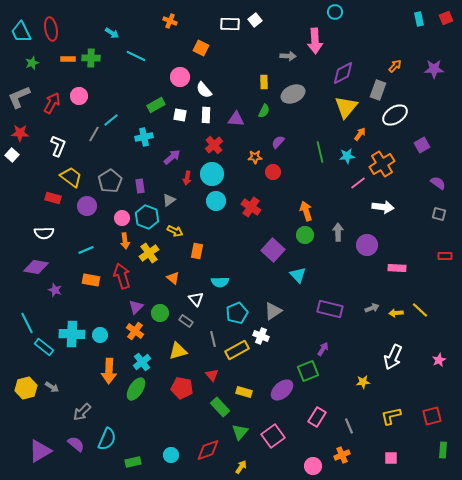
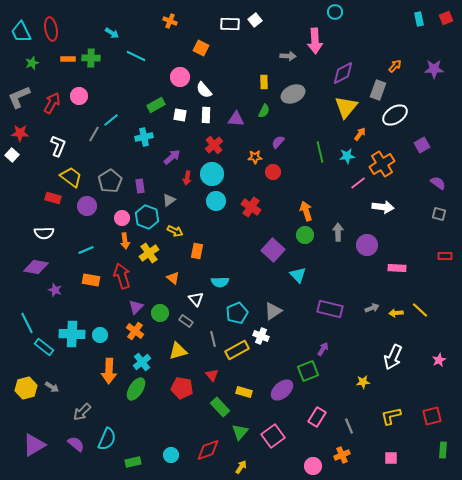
purple triangle at (40, 451): moved 6 px left, 6 px up
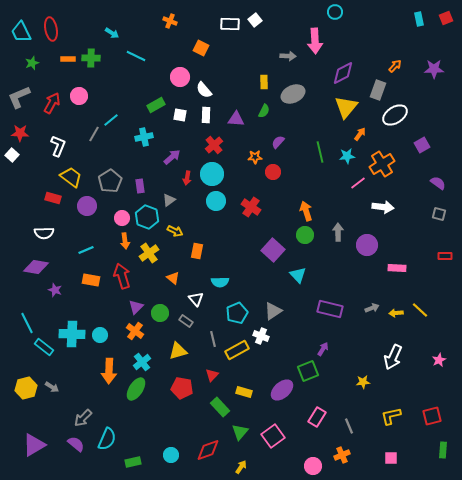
red triangle at (212, 375): rotated 24 degrees clockwise
gray arrow at (82, 412): moved 1 px right, 6 px down
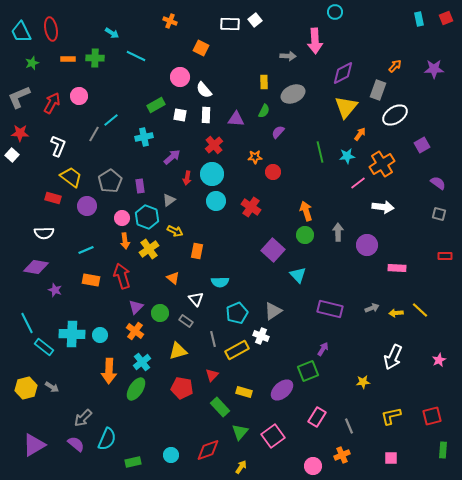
green cross at (91, 58): moved 4 px right
purple semicircle at (278, 142): moved 10 px up
yellow cross at (149, 253): moved 4 px up
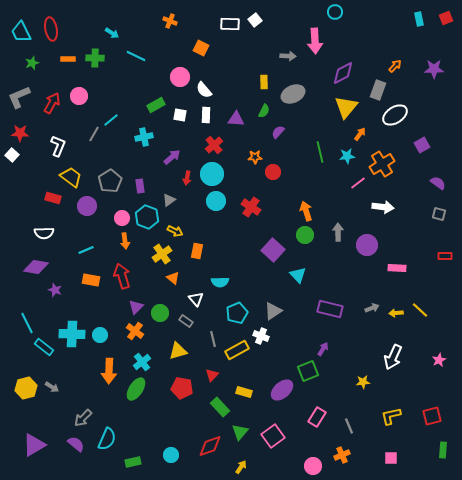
yellow cross at (149, 249): moved 13 px right, 5 px down
red diamond at (208, 450): moved 2 px right, 4 px up
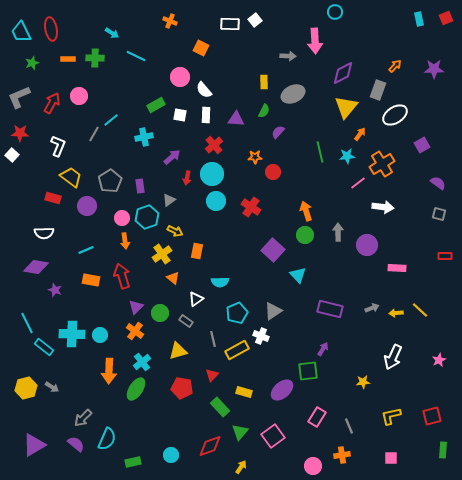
cyan hexagon at (147, 217): rotated 20 degrees clockwise
white triangle at (196, 299): rotated 35 degrees clockwise
green square at (308, 371): rotated 15 degrees clockwise
orange cross at (342, 455): rotated 14 degrees clockwise
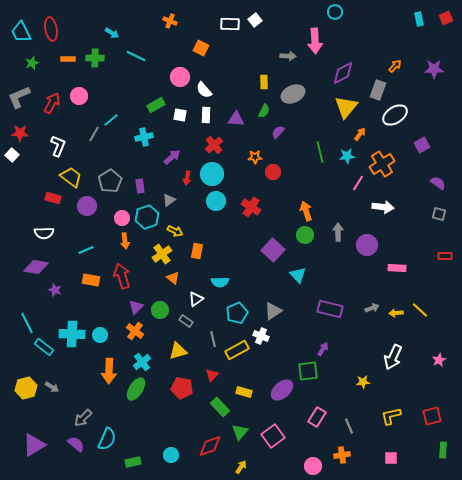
pink line at (358, 183): rotated 21 degrees counterclockwise
green circle at (160, 313): moved 3 px up
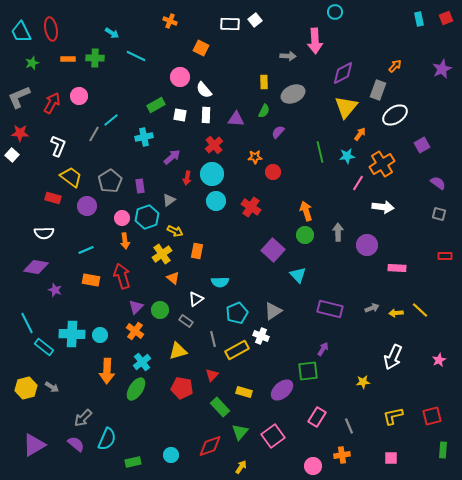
purple star at (434, 69): moved 8 px right; rotated 24 degrees counterclockwise
orange arrow at (109, 371): moved 2 px left
yellow L-shape at (391, 416): moved 2 px right
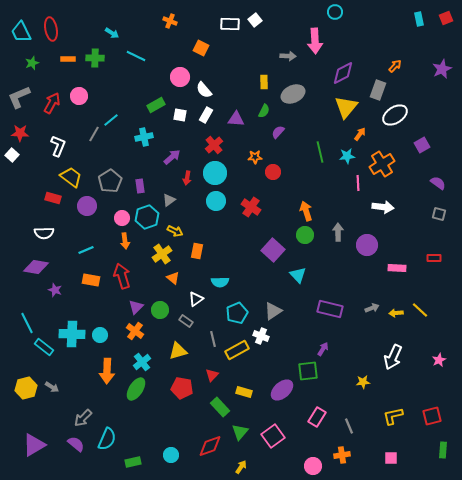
white rectangle at (206, 115): rotated 28 degrees clockwise
cyan circle at (212, 174): moved 3 px right, 1 px up
pink line at (358, 183): rotated 35 degrees counterclockwise
red rectangle at (445, 256): moved 11 px left, 2 px down
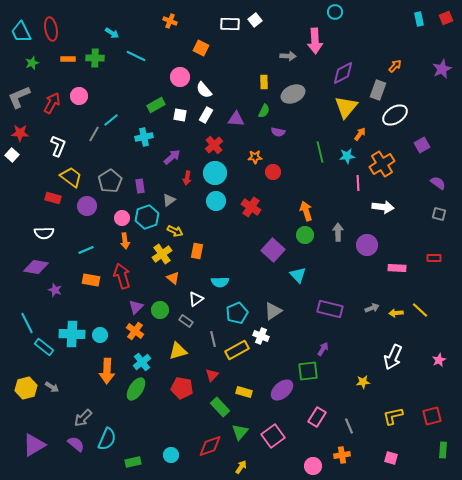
purple semicircle at (278, 132): rotated 120 degrees counterclockwise
pink square at (391, 458): rotated 16 degrees clockwise
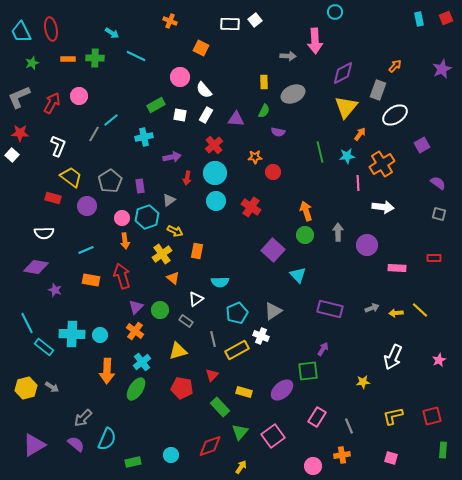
purple arrow at (172, 157): rotated 30 degrees clockwise
